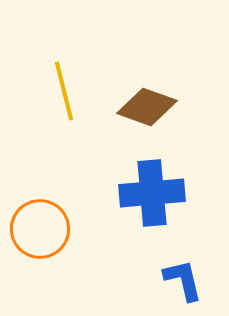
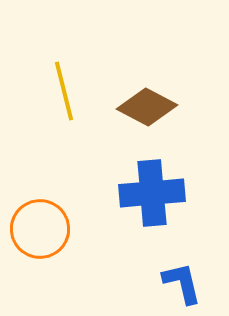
brown diamond: rotated 8 degrees clockwise
blue L-shape: moved 1 px left, 3 px down
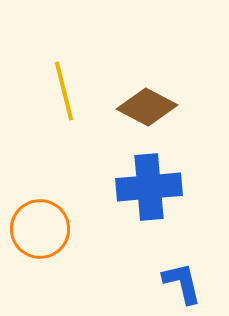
blue cross: moved 3 px left, 6 px up
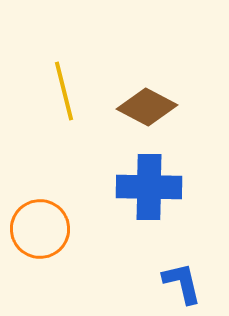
blue cross: rotated 6 degrees clockwise
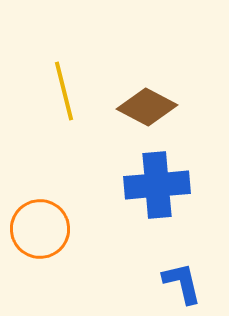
blue cross: moved 8 px right, 2 px up; rotated 6 degrees counterclockwise
